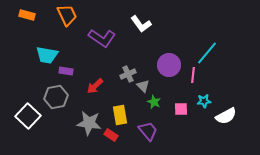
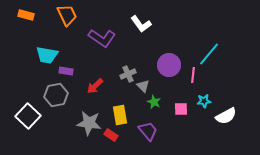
orange rectangle: moved 1 px left
cyan line: moved 2 px right, 1 px down
gray hexagon: moved 2 px up
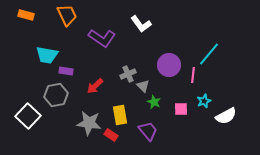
cyan star: rotated 16 degrees counterclockwise
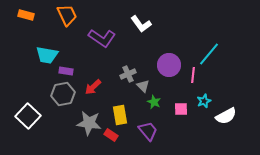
red arrow: moved 2 px left, 1 px down
gray hexagon: moved 7 px right, 1 px up
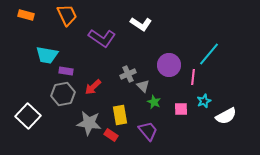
white L-shape: rotated 20 degrees counterclockwise
pink line: moved 2 px down
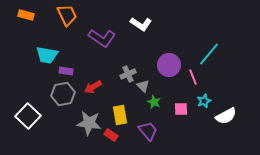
pink line: rotated 28 degrees counterclockwise
red arrow: rotated 12 degrees clockwise
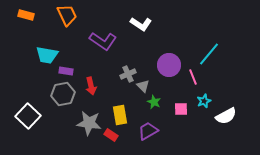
purple L-shape: moved 1 px right, 3 px down
red arrow: moved 2 px left, 1 px up; rotated 72 degrees counterclockwise
purple trapezoid: rotated 80 degrees counterclockwise
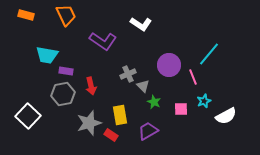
orange trapezoid: moved 1 px left
gray star: rotated 25 degrees counterclockwise
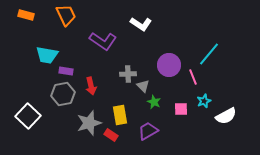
gray cross: rotated 21 degrees clockwise
